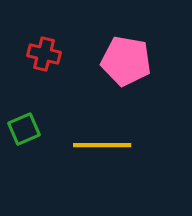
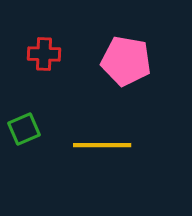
red cross: rotated 12 degrees counterclockwise
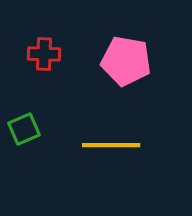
yellow line: moved 9 px right
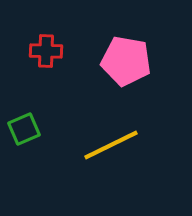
red cross: moved 2 px right, 3 px up
yellow line: rotated 26 degrees counterclockwise
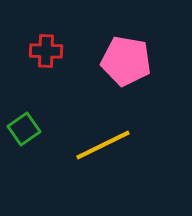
green square: rotated 12 degrees counterclockwise
yellow line: moved 8 px left
